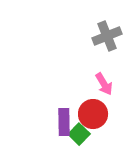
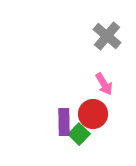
gray cross: rotated 28 degrees counterclockwise
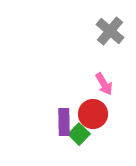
gray cross: moved 3 px right, 5 px up
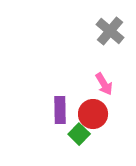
purple rectangle: moved 4 px left, 12 px up
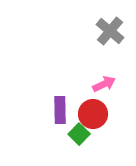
pink arrow: rotated 85 degrees counterclockwise
